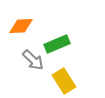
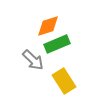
orange diamond: moved 27 px right; rotated 15 degrees counterclockwise
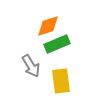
gray arrow: moved 2 px left, 6 px down; rotated 15 degrees clockwise
yellow rectangle: moved 3 px left; rotated 25 degrees clockwise
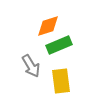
green rectangle: moved 2 px right, 1 px down
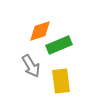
orange diamond: moved 8 px left, 5 px down
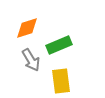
orange diamond: moved 13 px left, 3 px up
gray arrow: moved 6 px up
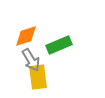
orange diamond: moved 1 px left, 8 px down
yellow rectangle: moved 23 px left, 4 px up
